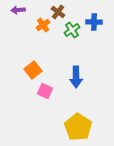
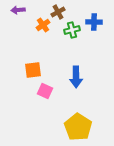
brown cross: rotated 24 degrees clockwise
green cross: rotated 21 degrees clockwise
orange square: rotated 30 degrees clockwise
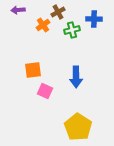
blue cross: moved 3 px up
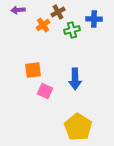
blue arrow: moved 1 px left, 2 px down
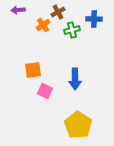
yellow pentagon: moved 2 px up
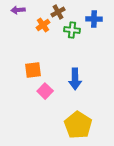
green cross: rotated 21 degrees clockwise
pink square: rotated 21 degrees clockwise
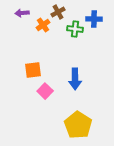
purple arrow: moved 4 px right, 3 px down
green cross: moved 3 px right, 1 px up
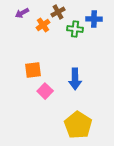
purple arrow: rotated 24 degrees counterclockwise
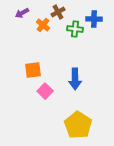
orange cross: rotated 16 degrees counterclockwise
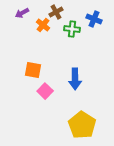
brown cross: moved 2 px left
blue cross: rotated 21 degrees clockwise
green cross: moved 3 px left
orange square: rotated 18 degrees clockwise
yellow pentagon: moved 4 px right
